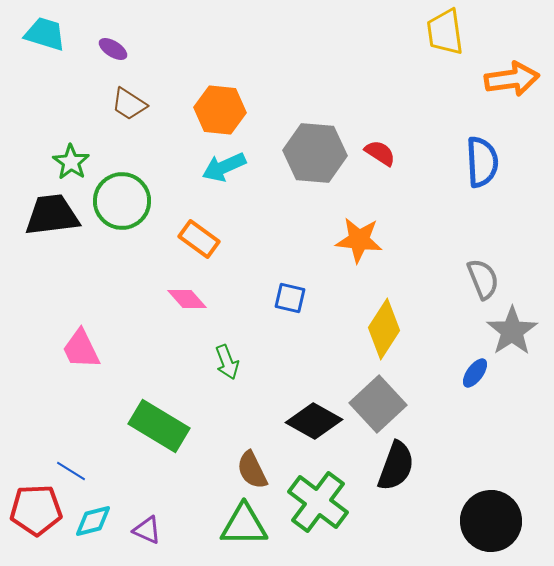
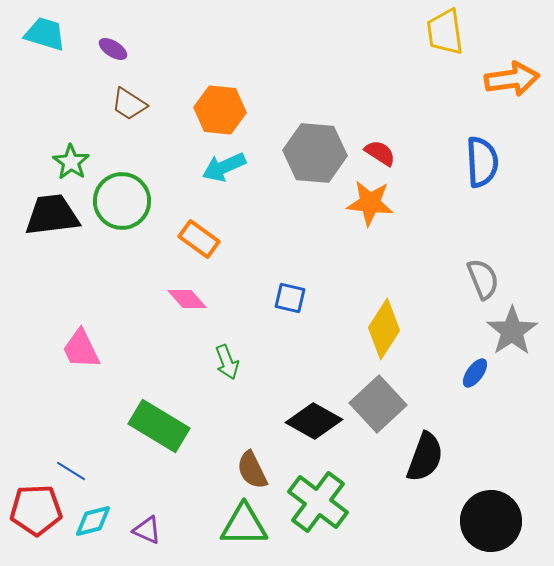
orange star: moved 11 px right, 37 px up
black semicircle: moved 29 px right, 9 px up
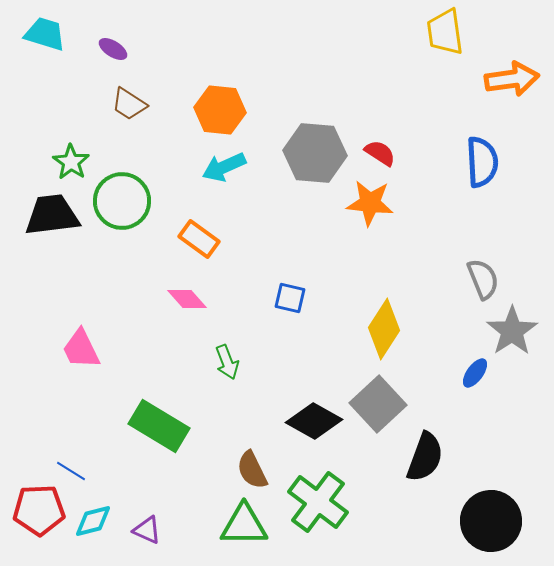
red pentagon: moved 3 px right
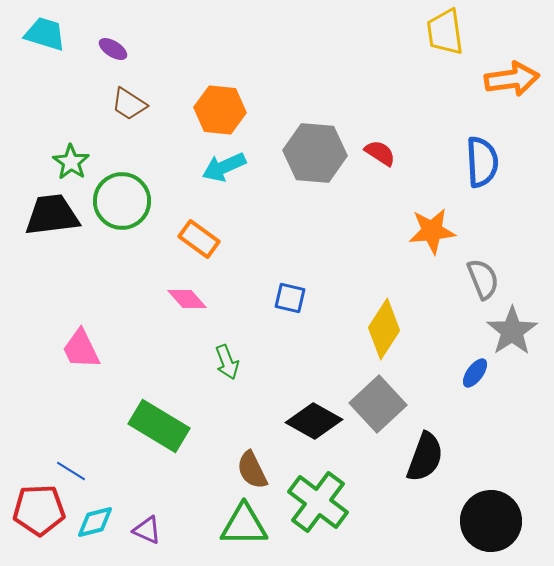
orange star: moved 62 px right, 28 px down; rotated 12 degrees counterclockwise
cyan diamond: moved 2 px right, 1 px down
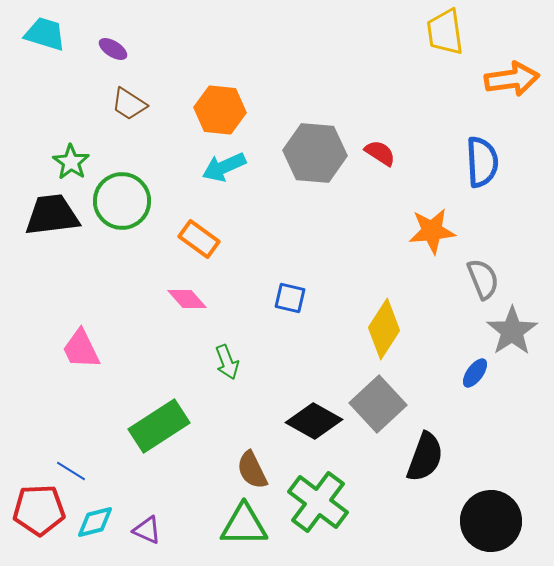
green rectangle: rotated 64 degrees counterclockwise
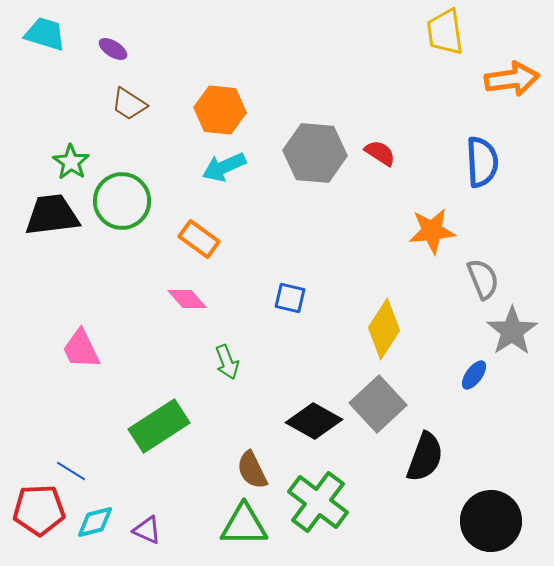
blue ellipse: moved 1 px left, 2 px down
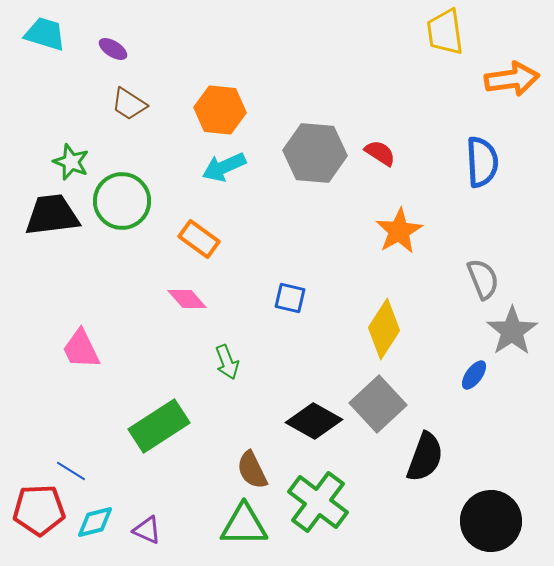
green star: rotated 12 degrees counterclockwise
orange star: moved 33 px left; rotated 24 degrees counterclockwise
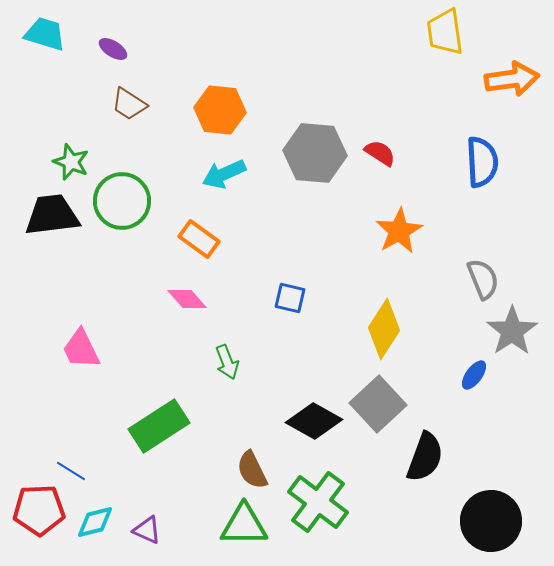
cyan arrow: moved 7 px down
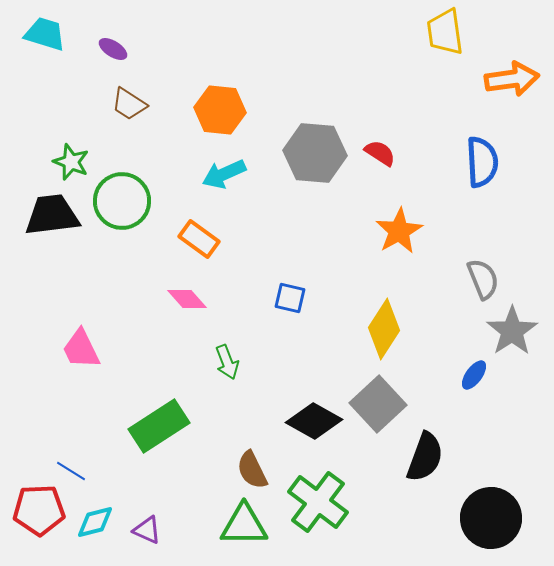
black circle: moved 3 px up
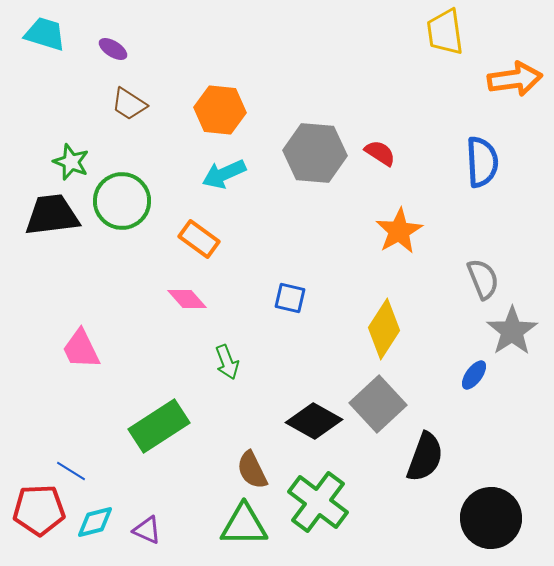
orange arrow: moved 3 px right
